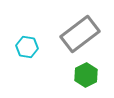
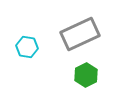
gray rectangle: rotated 12 degrees clockwise
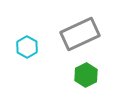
cyan hexagon: rotated 20 degrees clockwise
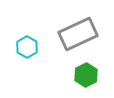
gray rectangle: moved 2 px left
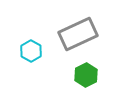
cyan hexagon: moved 4 px right, 4 px down
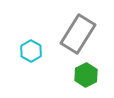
gray rectangle: rotated 33 degrees counterclockwise
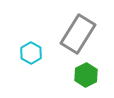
cyan hexagon: moved 2 px down
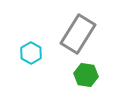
green hexagon: rotated 25 degrees counterclockwise
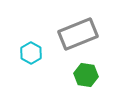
gray rectangle: rotated 36 degrees clockwise
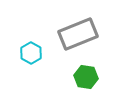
green hexagon: moved 2 px down
